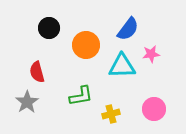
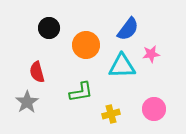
green L-shape: moved 4 px up
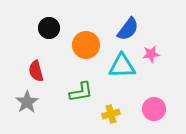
red semicircle: moved 1 px left, 1 px up
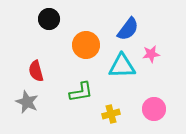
black circle: moved 9 px up
gray star: rotated 15 degrees counterclockwise
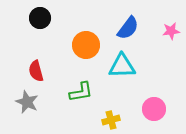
black circle: moved 9 px left, 1 px up
blue semicircle: moved 1 px up
pink star: moved 20 px right, 23 px up
yellow cross: moved 6 px down
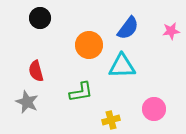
orange circle: moved 3 px right
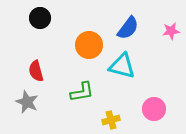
cyan triangle: rotated 16 degrees clockwise
green L-shape: moved 1 px right
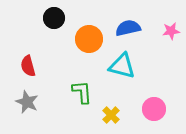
black circle: moved 14 px right
blue semicircle: rotated 140 degrees counterclockwise
orange circle: moved 6 px up
red semicircle: moved 8 px left, 5 px up
green L-shape: rotated 85 degrees counterclockwise
yellow cross: moved 5 px up; rotated 30 degrees counterclockwise
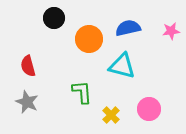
pink circle: moved 5 px left
